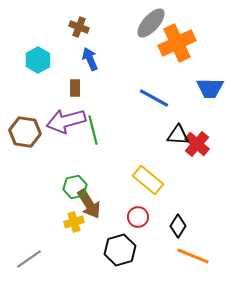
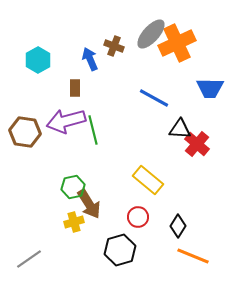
gray ellipse: moved 11 px down
brown cross: moved 35 px right, 19 px down
black triangle: moved 2 px right, 6 px up
green hexagon: moved 2 px left
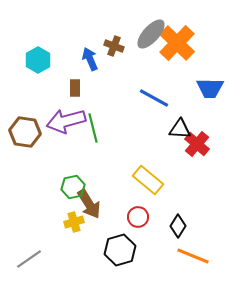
orange cross: rotated 21 degrees counterclockwise
green line: moved 2 px up
